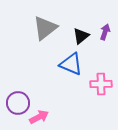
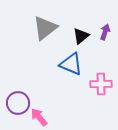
pink arrow: rotated 102 degrees counterclockwise
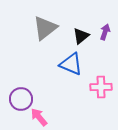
pink cross: moved 3 px down
purple circle: moved 3 px right, 4 px up
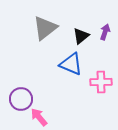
pink cross: moved 5 px up
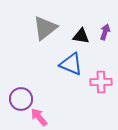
black triangle: rotated 48 degrees clockwise
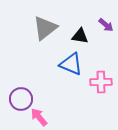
purple arrow: moved 1 px right, 7 px up; rotated 112 degrees clockwise
black triangle: moved 1 px left
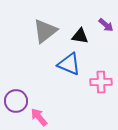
gray triangle: moved 3 px down
blue triangle: moved 2 px left
purple circle: moved 5 px left, 2 px down
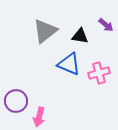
pink cross: moved 2 px left, 9 px up; rotated 15 degrees counterclockwise
pink arrow: rotated 126 degrees counterclockwise
